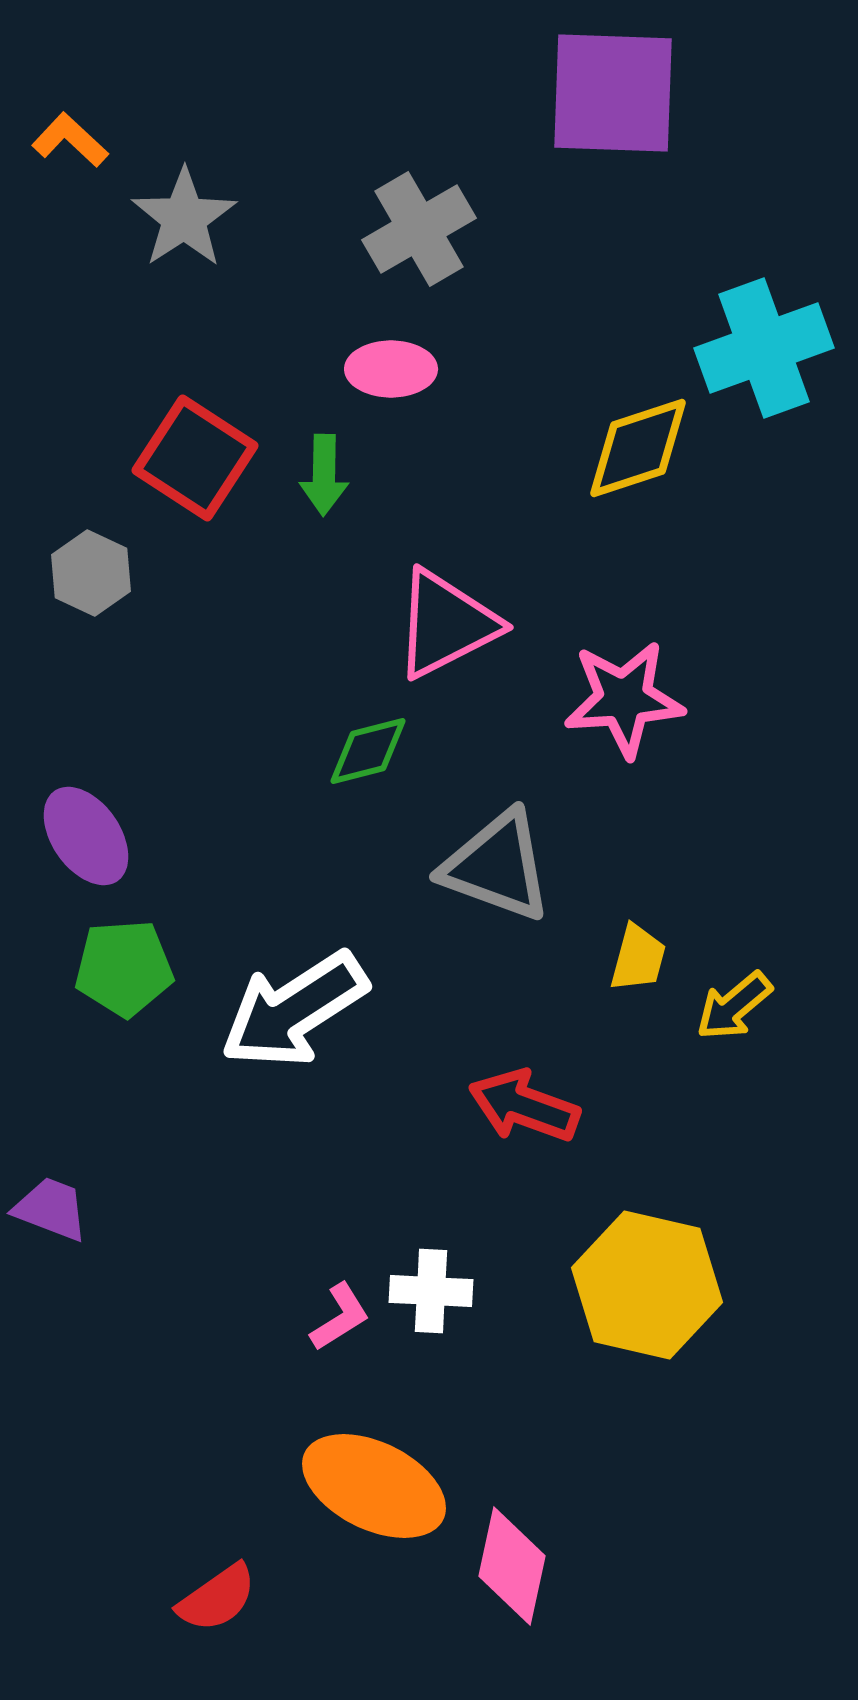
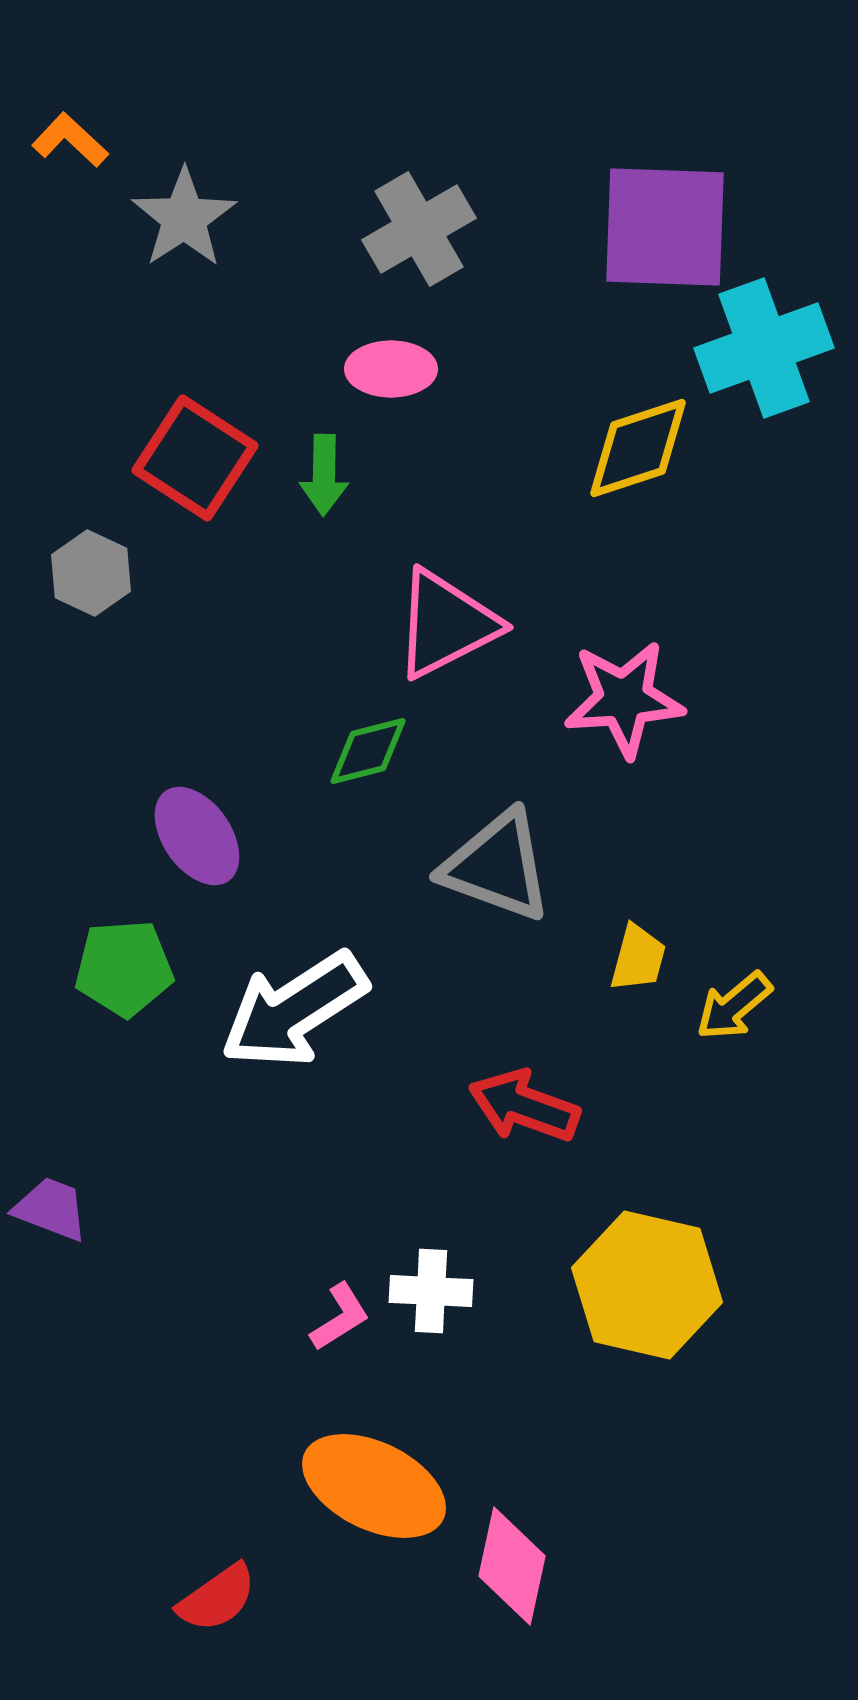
purple square: moved 52 px right, 134 px down
purple ellipse: moved 111 px right
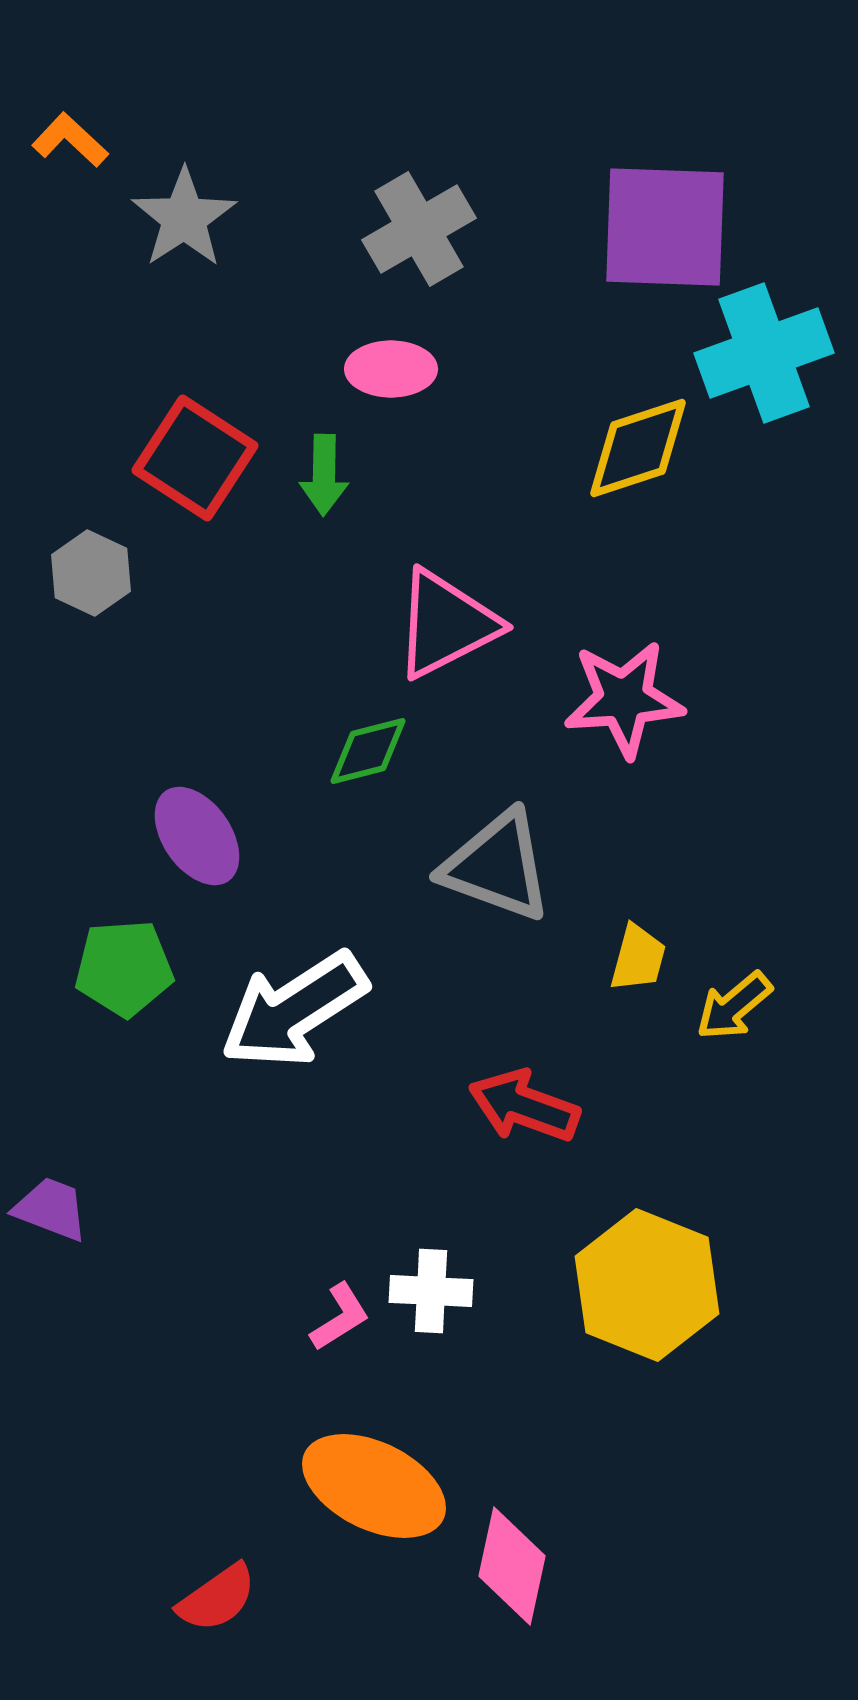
cyan cross: moved 5 px down
yellow hexagon: rotated 9 degrees clockwise
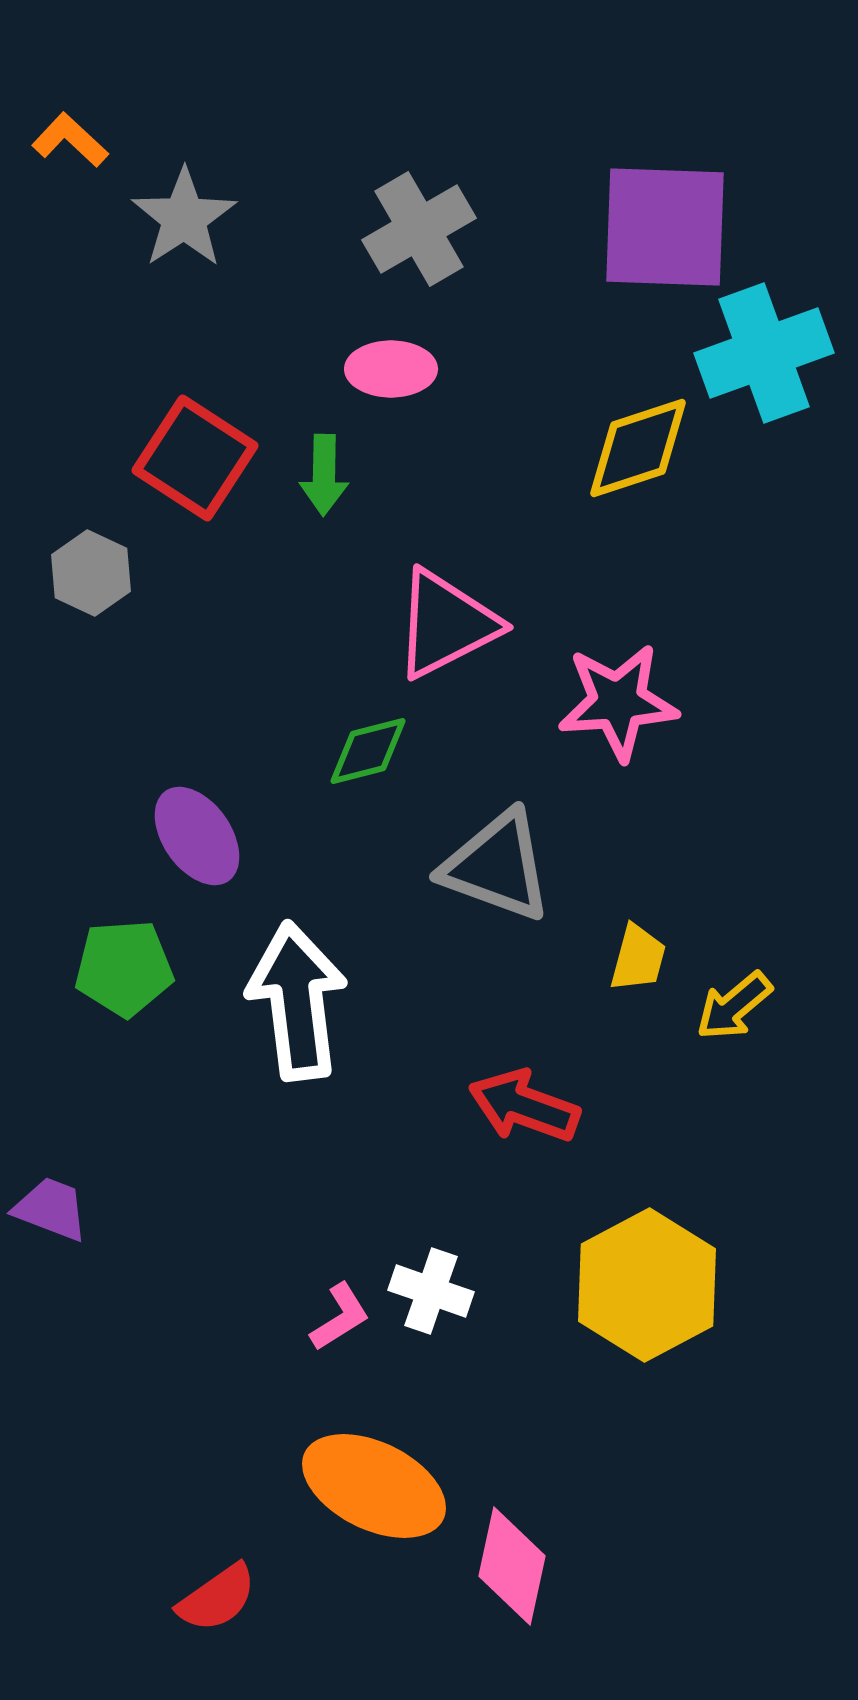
pink star: moved 6 px left, 3 px down
white arrow: moved 3 px right, 9 px up; rotated 116 degrees clockwise
yellow hexagon: rotated 10 degrees clockwise
white cross: rotated 16 degrees clockwise
